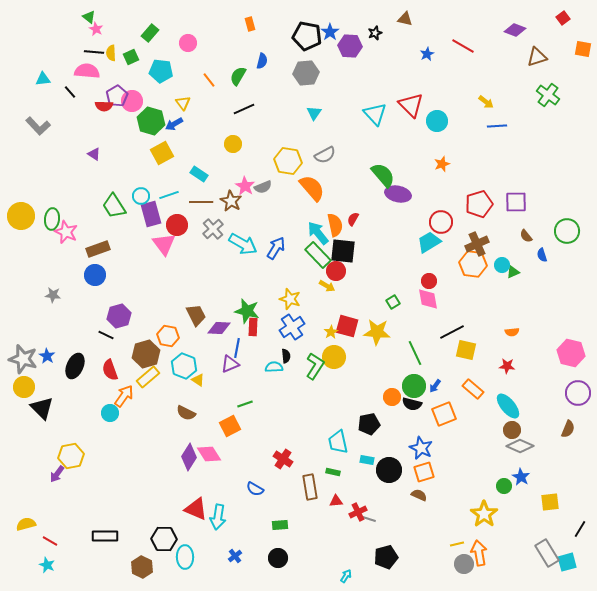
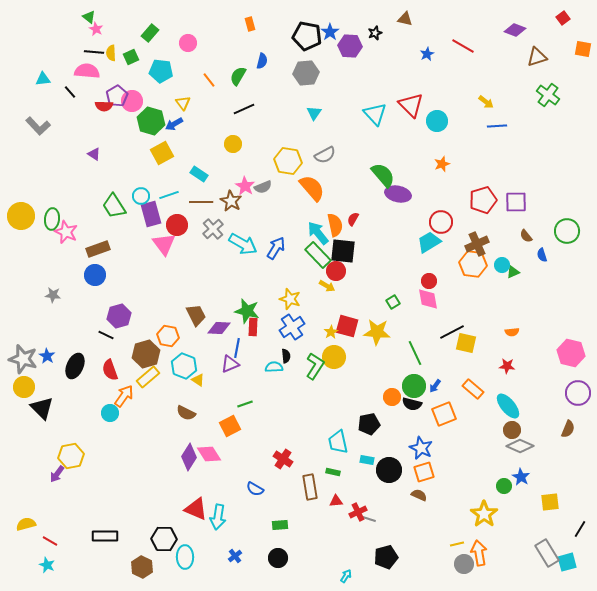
red pentagon at (479, 204): moved 4 px right, 4 px up
yellow square at (466, 350): moved 7 px up
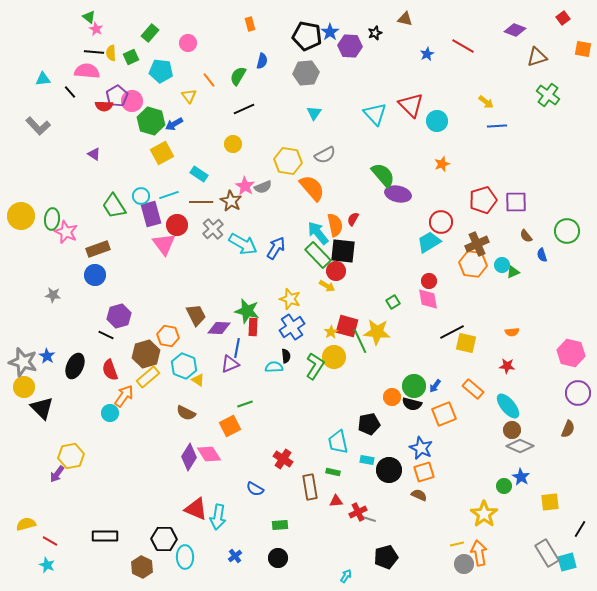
yellow triangle at (183, 103): moved 6 px right, 7 px up
green line at (415, 353): moved 55 px left, 12 px up
gray star at (23, 359): moved 3 px down
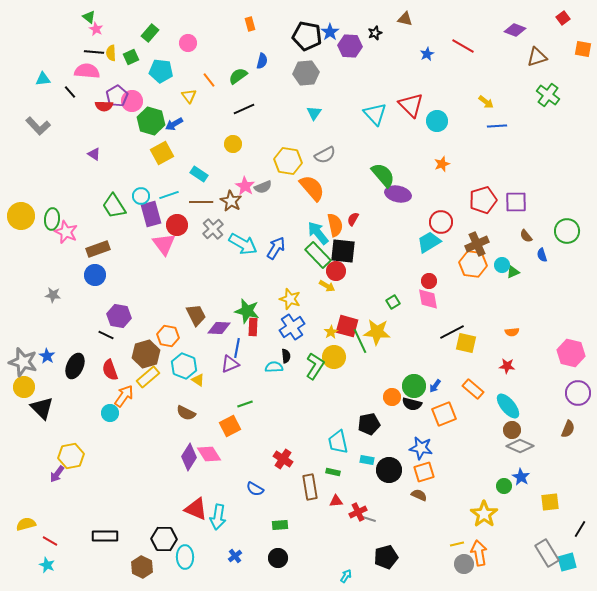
green semicircle at (238, 76): rotated 24 degrees clockwise
purple hexagon at (119, 316): rotated 25 degrees clockwise
blue star at (421, 448): rotated 15 degrees counterclockwise
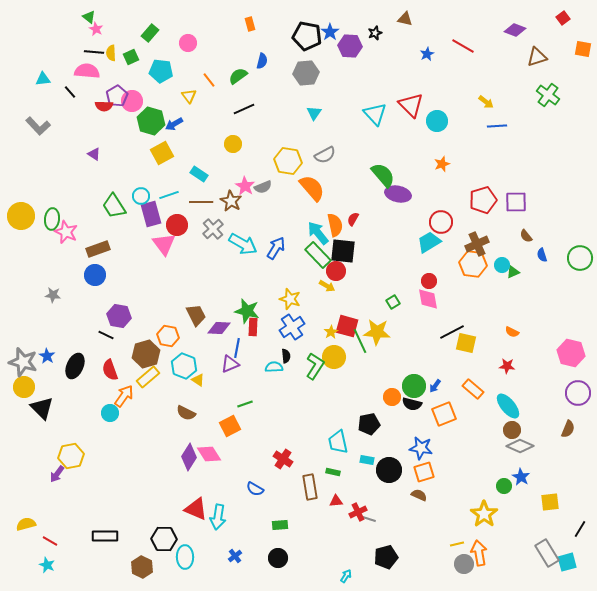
green circle at (567, 231): moved 13 px right, 27 px down
orange semicircle at (512, 332): rotated 32 degrees clockwise
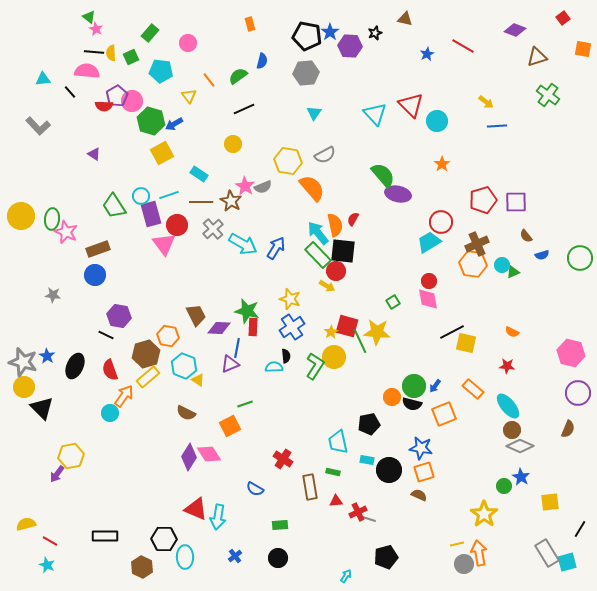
orange star at (442, 164): rotated 14 degrees counterclockwise
blue semicircle at (542, 255): rotated 88 degrees counterclockwise
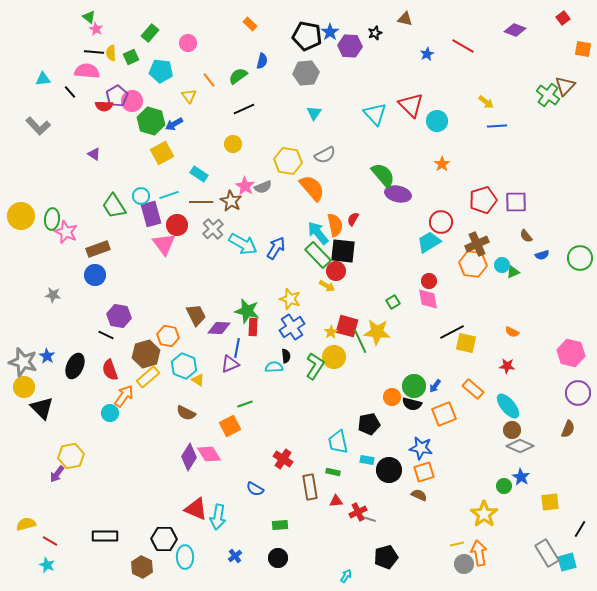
orange rectangle at (250, 24): rotated 32 degrees counterclockwise
brown triangle at (537, 57): moved 28 px right, 29 px down; rotated 30 degrees counterclockwise
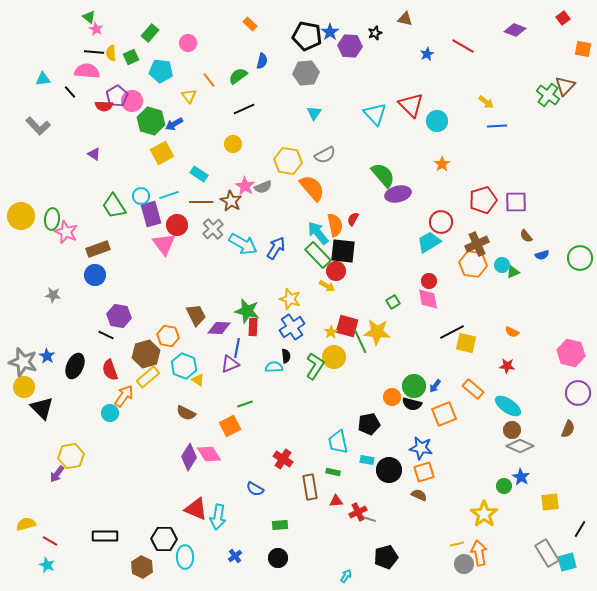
purple ellipse at (398, 194): rotated 25 degrees counterclockwise
cyan ellipse at (508, 406): rotated 16 degrees counterclockwise
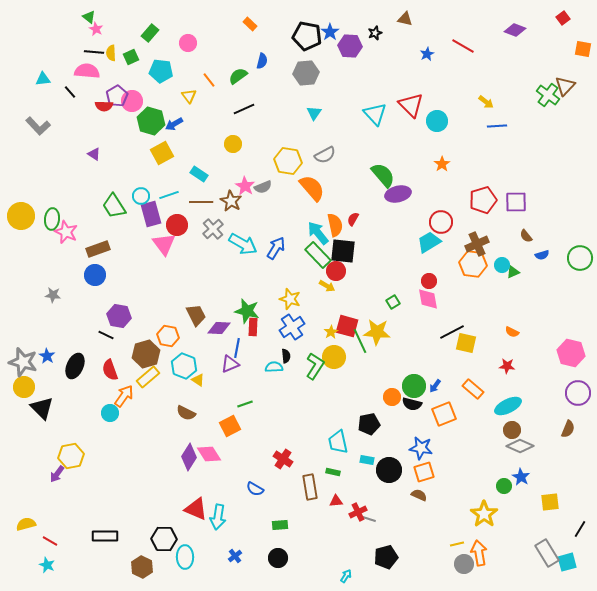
cyan ellipse at (508, 406): rotated 60 degrees counterclockwise
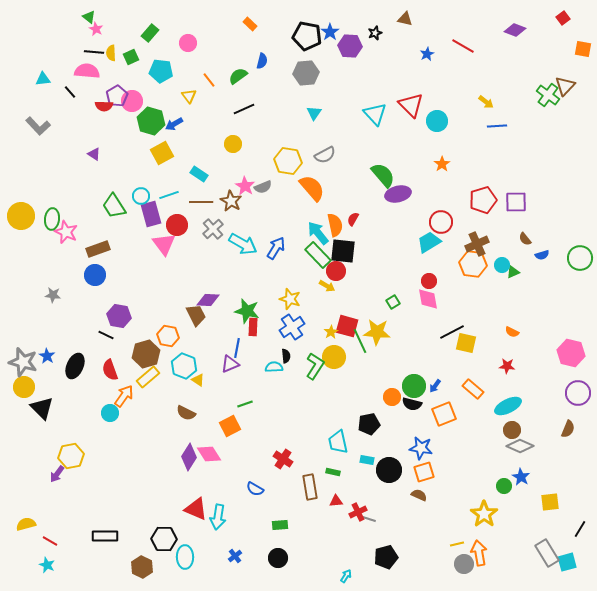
brown semicircle at (526, 236): moved 1 px left, 3 px down
purple diamond at (219, 328): moved 11 px left, 28 px up
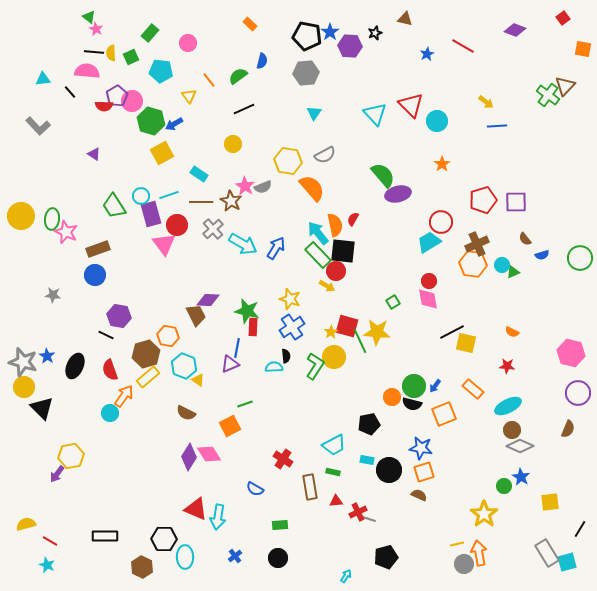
cyan trapezoid at (338, 442): moved 4 px left, 3 px down; rotated 105 degrees counterclockwise
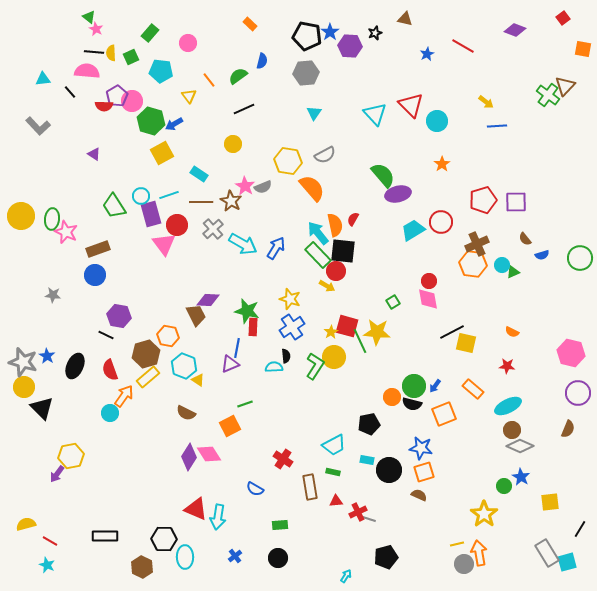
cyan trapezoid at (429, 242): moved 16 px left, 12 px up
